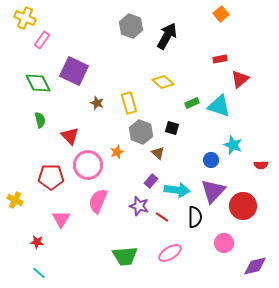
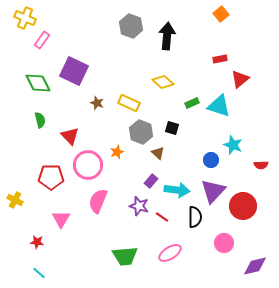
black arrow at (167, 36): rotated 24 degrees counterclockwise
yellow rectangle at (129, 103): rotated 50 degrees counterclockwise
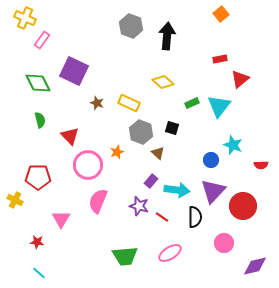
cyan triangle at (219, 106): rotated 50 degrees clockwise
red pentagon at (51, 177): moved 13 px left
